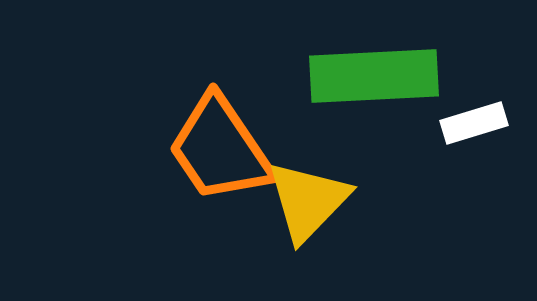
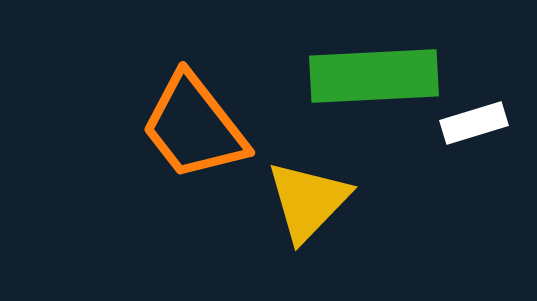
orange trapezoid: moved 26 px left, 22 px up; rotated 4 degrees counterclockwise
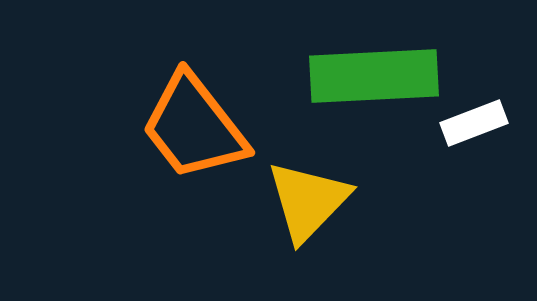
white rectangle: rotated 4 degrees counterclockwise
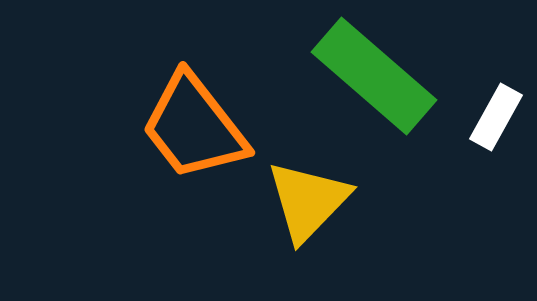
green rectangle: rotated 44 degrees clockwise
white rectangle: moved 22 px right, 6 px up; rotated 40 degrees counterclockwise
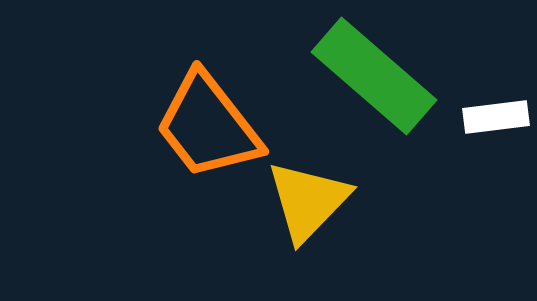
white rectangle: rotated 54 degrees clockwise
orange trapezoid: moved 14 px right, 1 px up
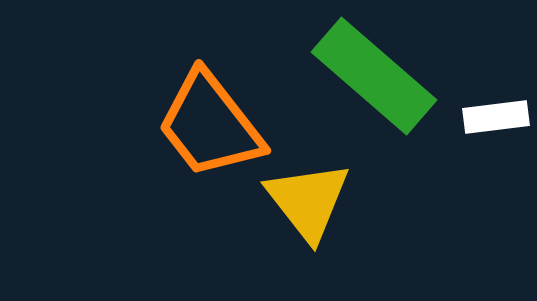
orange trapezoid: moved 2 px right, 1 px up
yellow triangle: rotated 22 degrees counterclockwise
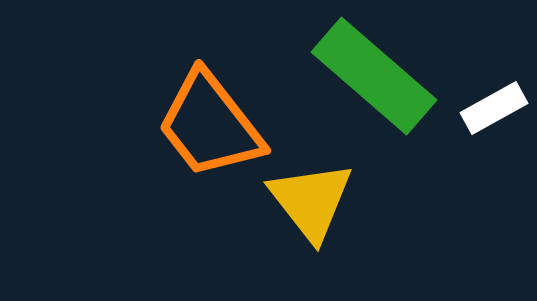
white rectangle: moved 2 px left, 9 px up; rotated 22 degrees counterclockwise
yellow triangle: moved 3 px right
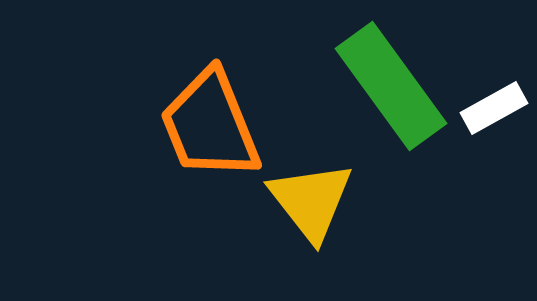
green rectangle: moved 17 px right, 10 px down; rotated 13 degrees clockwise
orange trapezoid: rotated 16 degrees clockwise
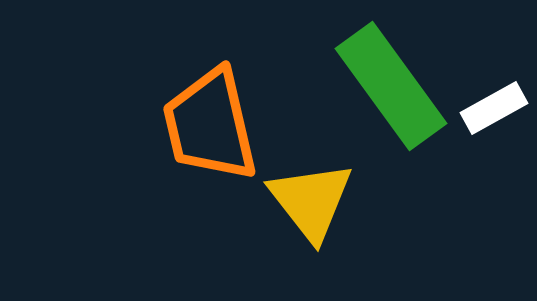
orange trapezoid: rotated 9 degrees clockwise
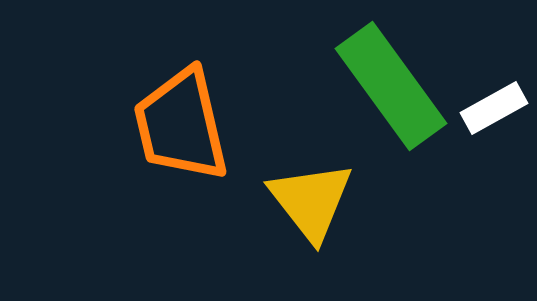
orange trapezoid: moved 29 px left
